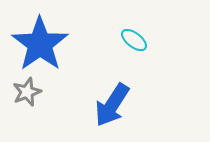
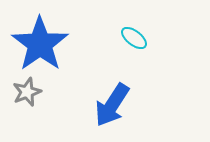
cyan ellipse: moved 2 px up
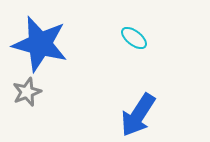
blue star: rotated 22 degrees counterclockwise
blue arrow: moved 26 px right, 10 px down
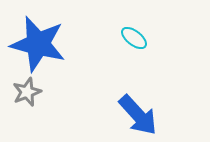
blue star: moved 2 px left
blue arrow: rotated 75 degrees counterclockwise
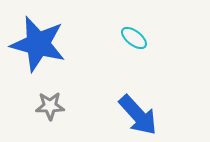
gray star: moved 23 px right, 14 px down; rotated 20 degrees clockwise
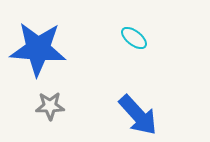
blue star: moved 5 px down; rotated 10 degrees counterclockwise
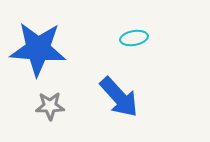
cyan ellipse: rotated 48 degrees counterclockwise
blue arrow: moved 19 px left, 18 px up
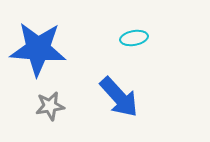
gray star: rotated 8 degrees counterclockwise
